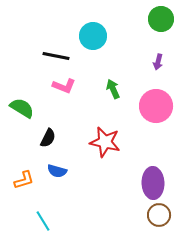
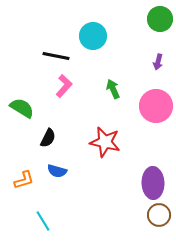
green circle: moved 1 px left
pink L-shape: rotated 70 degrees counterclockwise
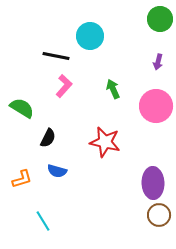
cyan circle: moved 3 px left
orange L-shape: moved 2 px left, 1 px up
